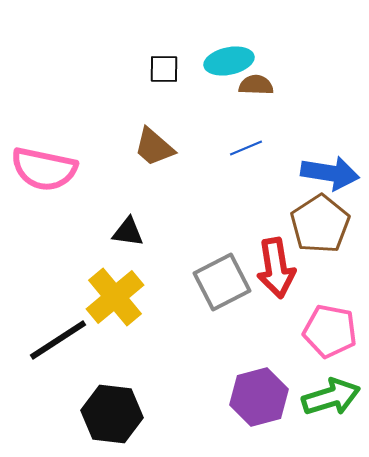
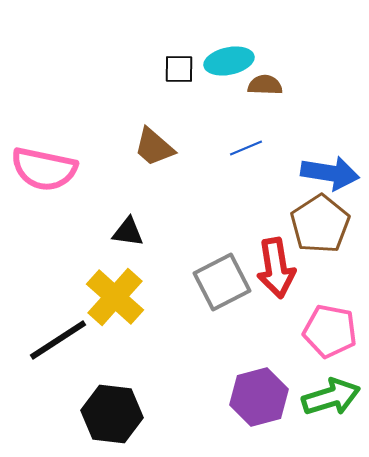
black square: moved 15 px right
brown semicircle: moved 9 px right
yellow cross: rotated 8 degrees counterclockwise
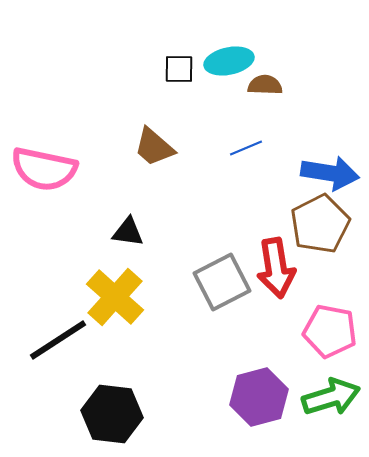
brown pentagon: rotated 6 degrees clockwise
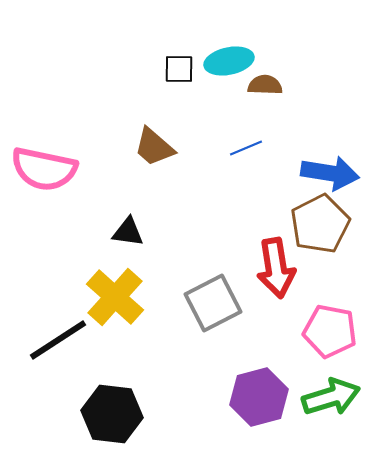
gray square: moved 9 px left, 21 px down
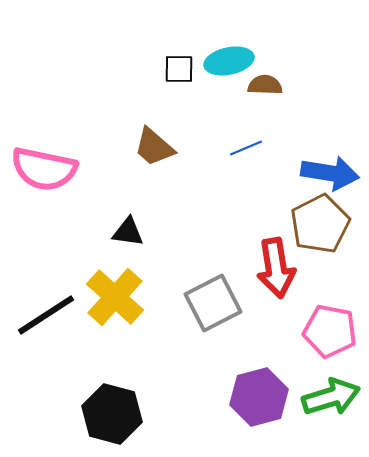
black line: moved 12 px left, 25 px up
black hexagon: rotated 8 degrees clockwise
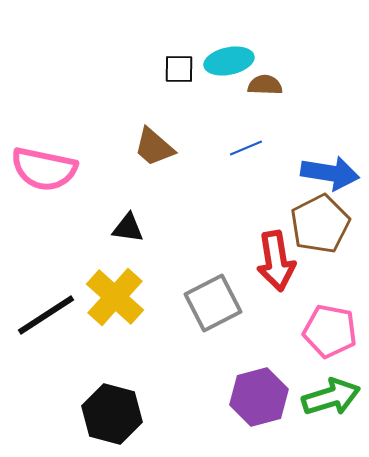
black triangle: moved 4 px up
red arrow: moved 7 px up
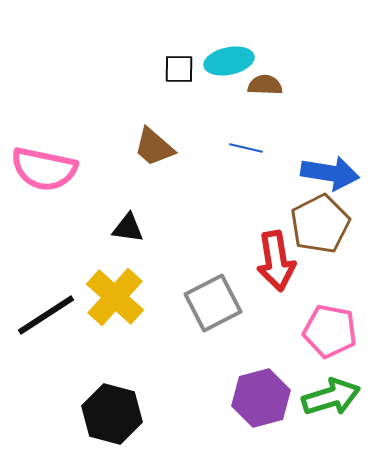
blue line: rotated 36 degrees clockwise
purple hexagon: moved 2 px right, 1 px down
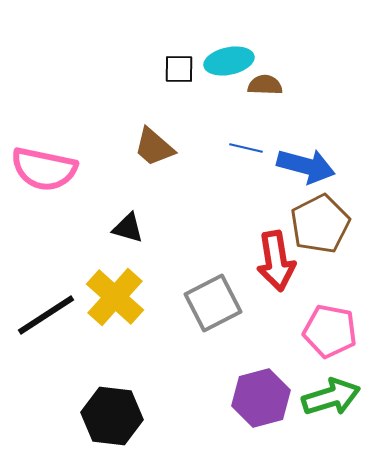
blue arrow: moved 24 px left, 7 px up; rotated 6 degrees clockwise
black triangle: rotated 8 degrees clockwise
black hexagon: moved 2 px down; rotated 8 degrees counterclockwise
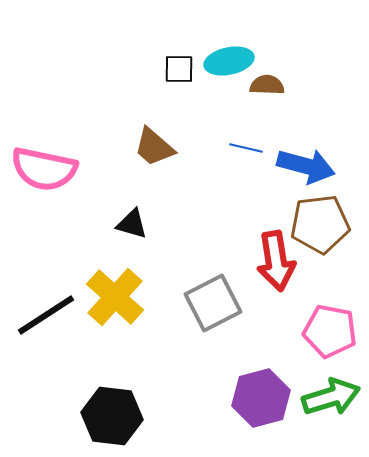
brown semicircle: moved 2 px right
brown pentagon: rotated 20 degrees clockwise
black triangle: moved 4 px right, 4 px up
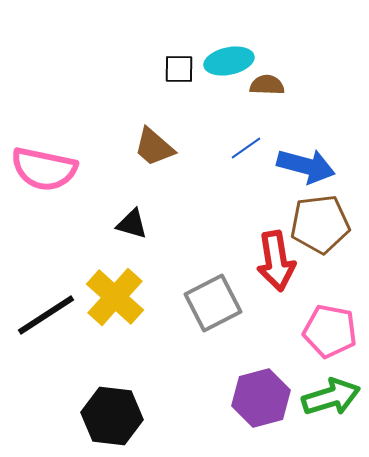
blue line: rotated 48 degrees counterclockwise
